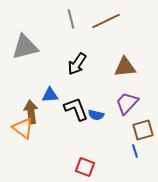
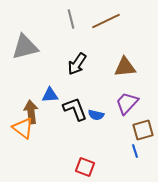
black L-shape: moved 1 px left
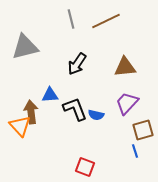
orange triangle: moved 3 px left, 2 px up; rotated 10 degrees clockwise
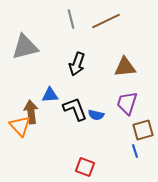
black arrow: rotated 15 degrees counterclockwise
purple trapezoid: rotated 25 degrees counterclockwise
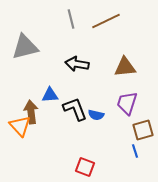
black arrow: rotated 80 degrees clockwise
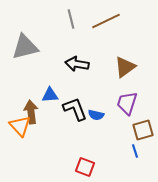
brown triangle: rotated 30 degrees counterclockwise
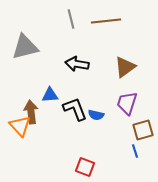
brown line: rotated 20 degrees clockwise
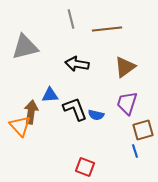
brown line: moved 1 px right, 8 px down
brown arrow: rotated 15 degrees clockwise
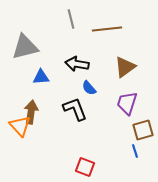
blue triangle: moved 9 px left, 18 px up
blue semicircle: moved 7 px left, 27 px up; rotated 35 degrees clockwise
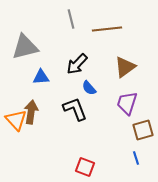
black arrow: rotated 55 degrees counterclockwise
orange triangle: moved 4 px left, 6 px up
blue line: moved 1 px right, 7 px down
